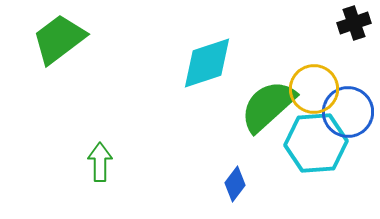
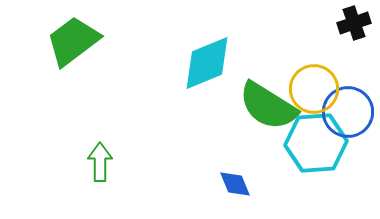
green trapezoid: moved 14 px right, 2 px down
cyan diamond: rotated 4 degrees counterclockwise
green semicircle: rotated 106 degrees counterclockwise
blue diamond: rotated 60 degrees counterclockwise
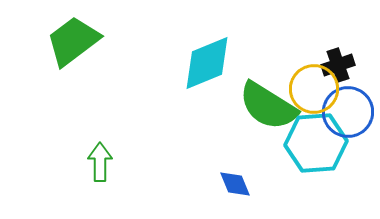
black cross: moved 16 px left, 42 px down
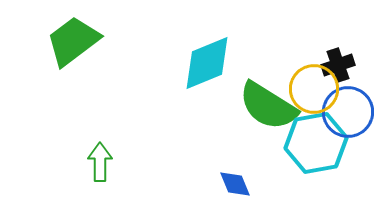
cyan hexagon: rotated 6 degrees counterclockwise
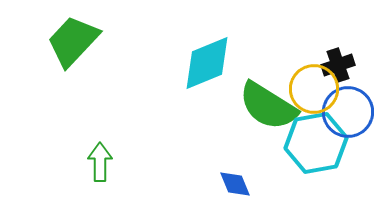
green trapezoid: rotated 10 degrees counterclockwise
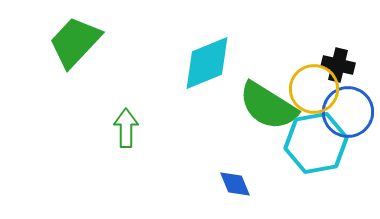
green trapezoid: moved 2 px right, 1 px down
black cross: rotated 32 degrees clockwise
green arrow: moved 26 px right, 34 px up
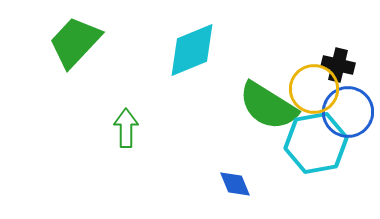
cyan diamond: moved 15 px left, 13 px up
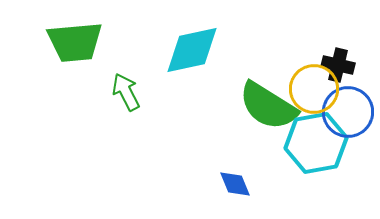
green trapezoid: rotated 138 degrees counterclockwise
cyan diamond: rotated 10 degrees clockwise
green arrow: moved 36 px up; rotated 27 degrees counterclockwise
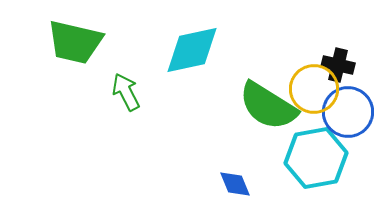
green trapezoid: rotated 18 degrees clockwise
cyan hexagon: moved 15 px down
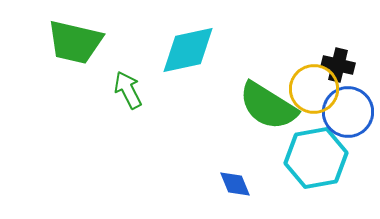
cyan diamond: moved 4 px left
green arrow: moved 2 px right, 2 px up
